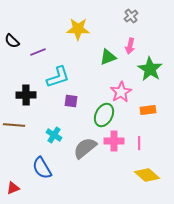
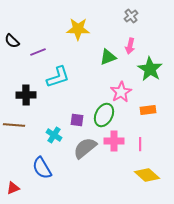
purple square: moved 6 px right, 19 px down
pink line: moved 1 px right, 1 px down
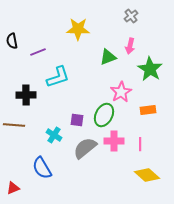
black semicircle: rotated 35 degrees clockwise
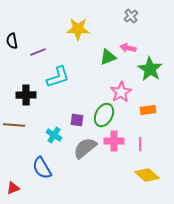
pink arrow: moved 2 px left, 2 px down; rotated 91 degrees clockwise
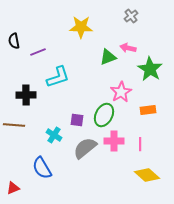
yellow star: moved 3 px right, 2 px up
black semicircle: moved 2 px right
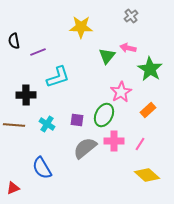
green triangle: moved 1 px left, 1 px up; rotated 30 degrees counterclockwise
orange rectangle: rotated 35 degrees counterclockwise
cyan cross: moved 7 px left, 11 px up
pink line: rotated 32 degrees clockwise
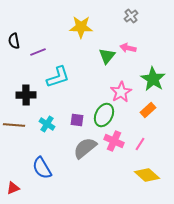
green star: moved 3 px right, 10 px down
pink cross: rotated 24 degrees clockwise
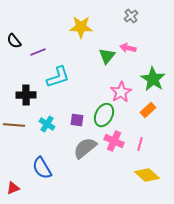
black semicircle: rotated 28 degrees counterclockwise
pink line: rotated 16 degrees counterclockwise
